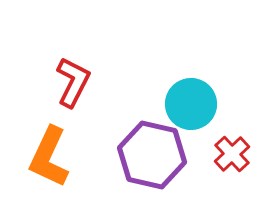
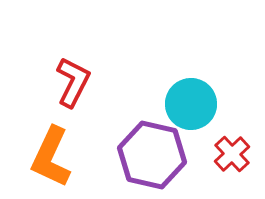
orange L-shape: moved 2 px right
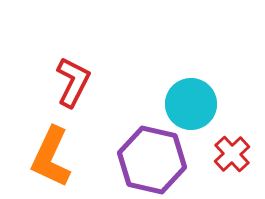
purple hexagon: moved 5 px down
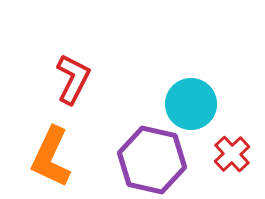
red L-shape: moved 3 px up
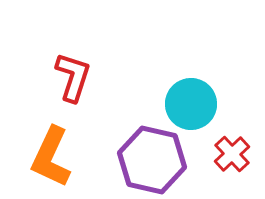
red L-shape: moved 2 px up; rotated 9 degrees counterclockwise
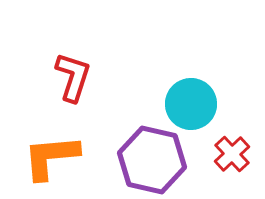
orange L-shape: rotated 60 degrees clockwise
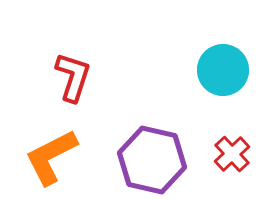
cyan circle: moved 32 px right, 34 px up
orange L-shape: rotated 22 degrees counterclockwise
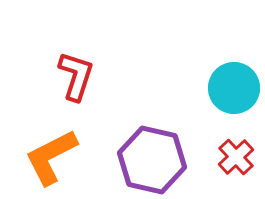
cyan circle: moved 11 px right, 18 px down
red L-shape: moved 3 px right, 1 px up
red cross: moved 4 px right, 3 px down
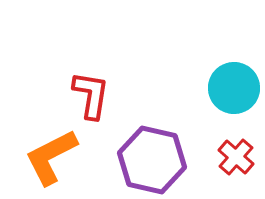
red L-shape: moved 15 px right, 19 px down; rotated 9 degrees counterclockwise
red cross: rotated 6 degrees counterclockwise
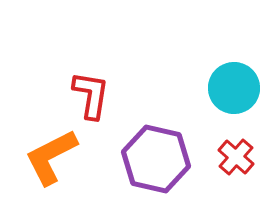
purple hexagon: moved 4 px right, 1 px up
